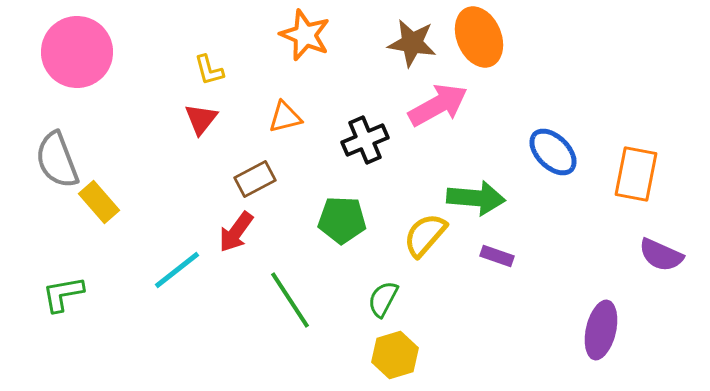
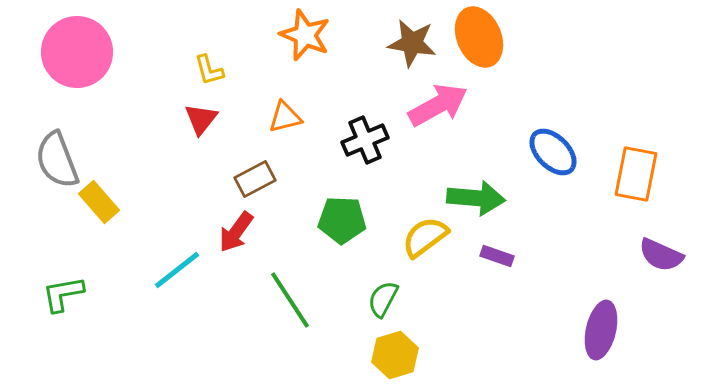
yellow semicircle: moved 2 px down; rotated 12 degrees clockwise
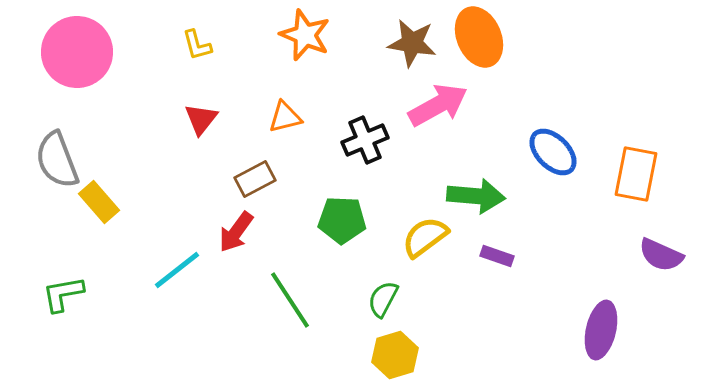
yellow L-shape: moved 12 px left, 25 px up
green arrow: moved 2 px up
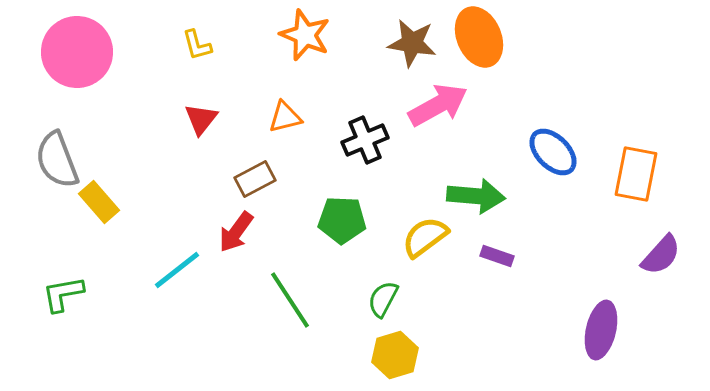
purple semicircle: rotated 72 degrees counterclockwise
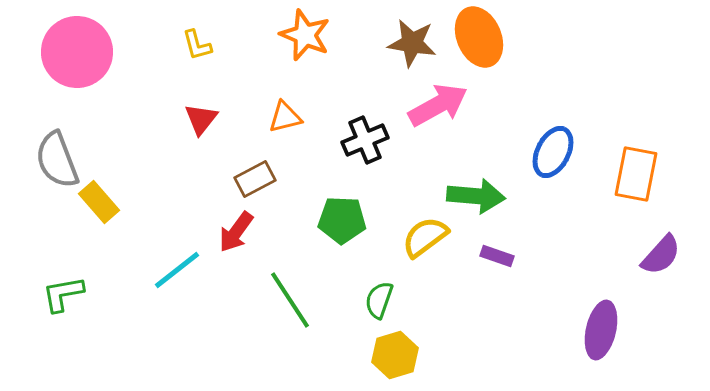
blue ellipse: rotated 72 degrees clockwise
green semicircle: moved 4 px left, 1 px down; rotated 9 degrees counterclockwise
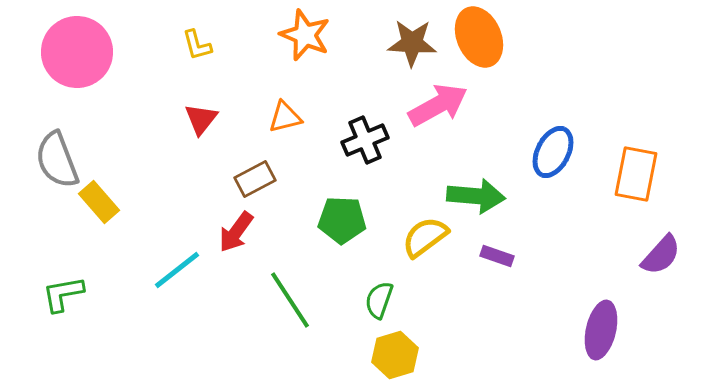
brown star: rotated 6 degrees counterclockwise
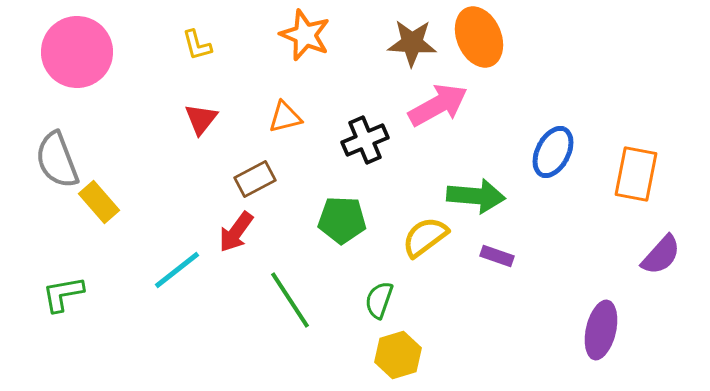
yellow hexagon: moved 3 px right
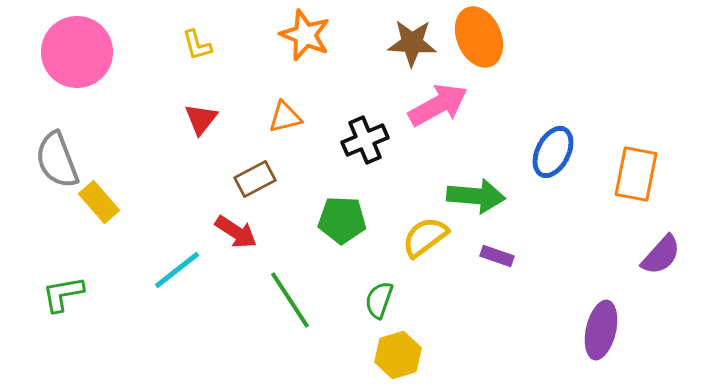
red arrow: rotated 93 degrees counterclockwise
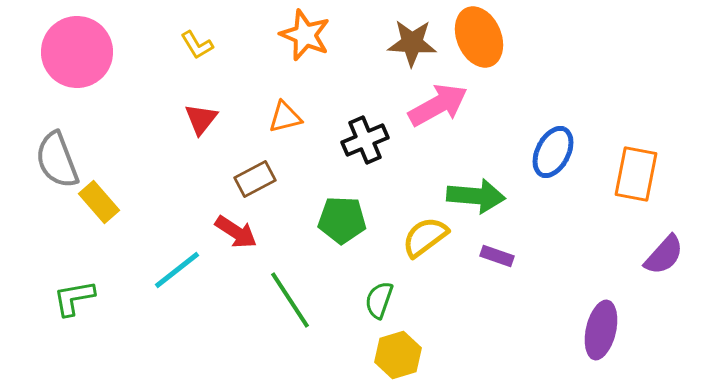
yellow L-shape: rotated 16 degrees counterclockwise
purple semicircle: moved 3 px right
green L-shape: moved 11 px right, 4 px down
